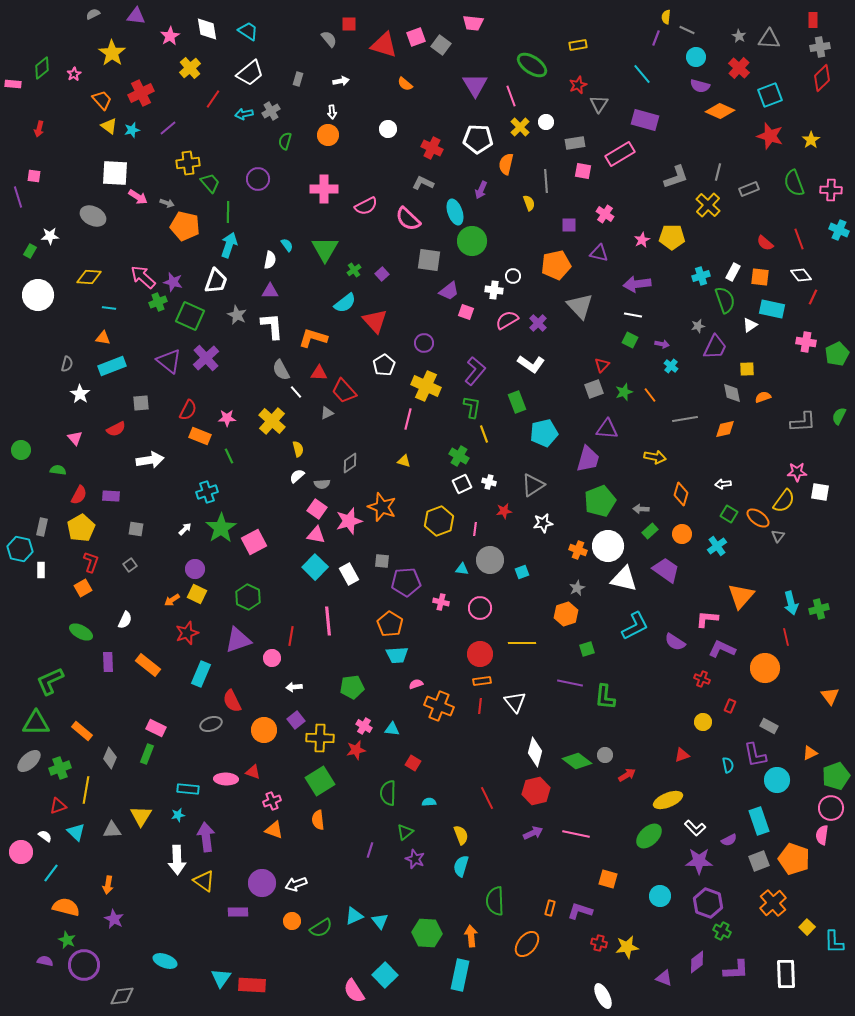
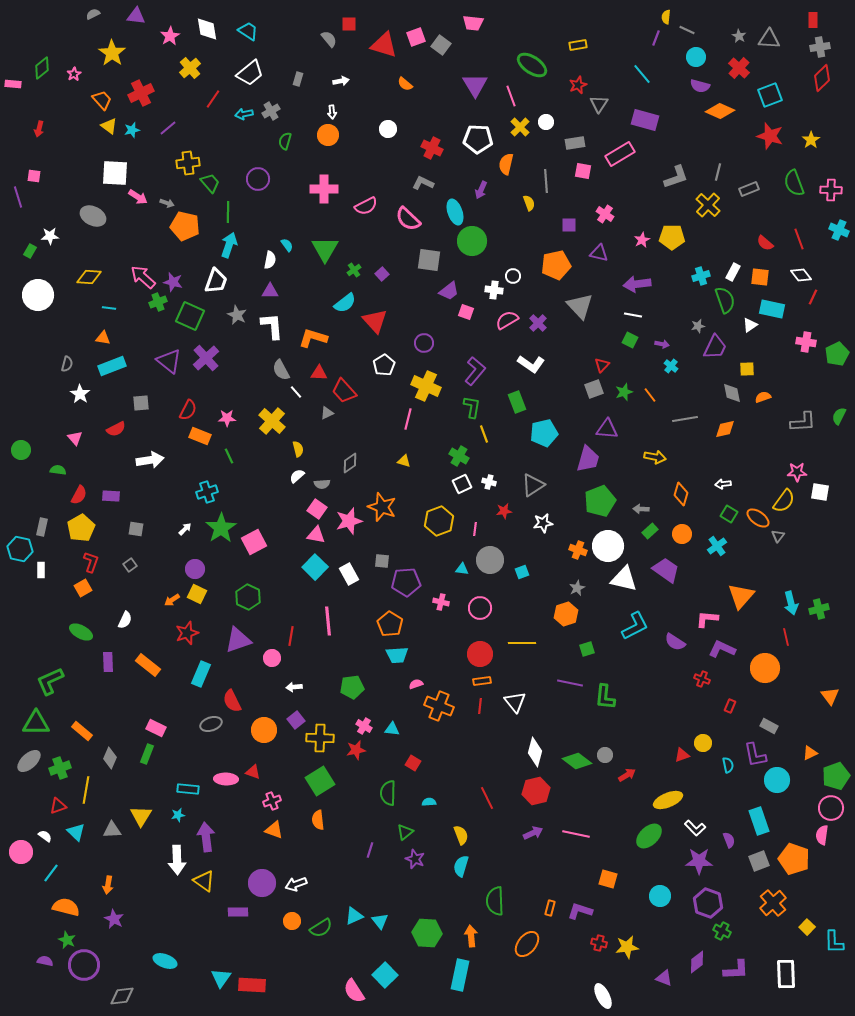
yellow circle at (703, 722): moved 21 px down
purple semicircle at (729, 840): rotated 84 degrees counterclockwise
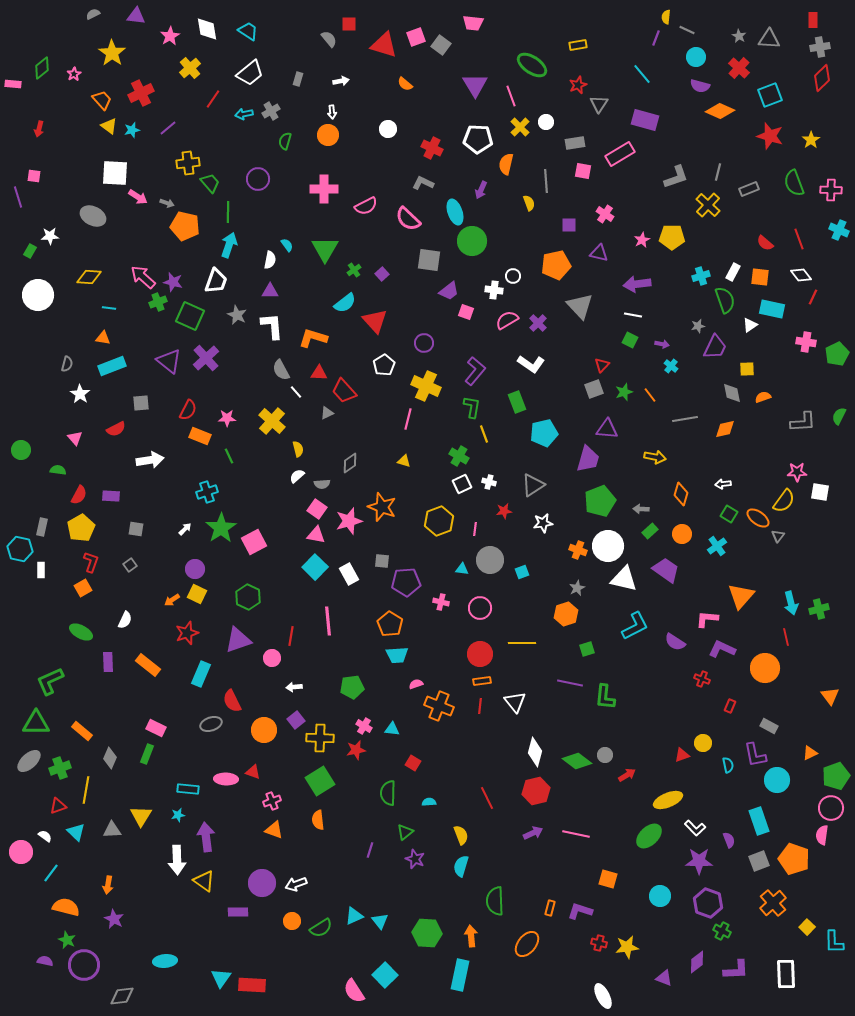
cyan ellipse at (165, 961): rotated 25 degrees counterclockwise
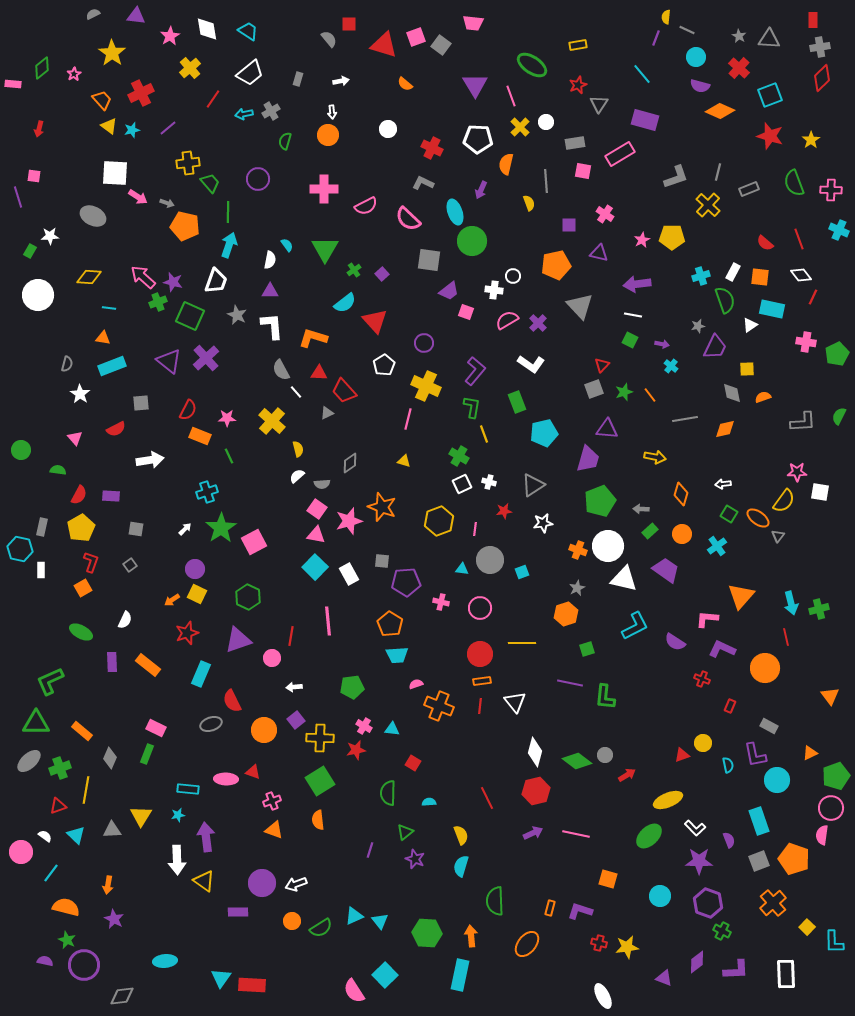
purple rectangle at (108, 662): moved 4 px right
cyan triangle at (76, 832): moved 3 px down
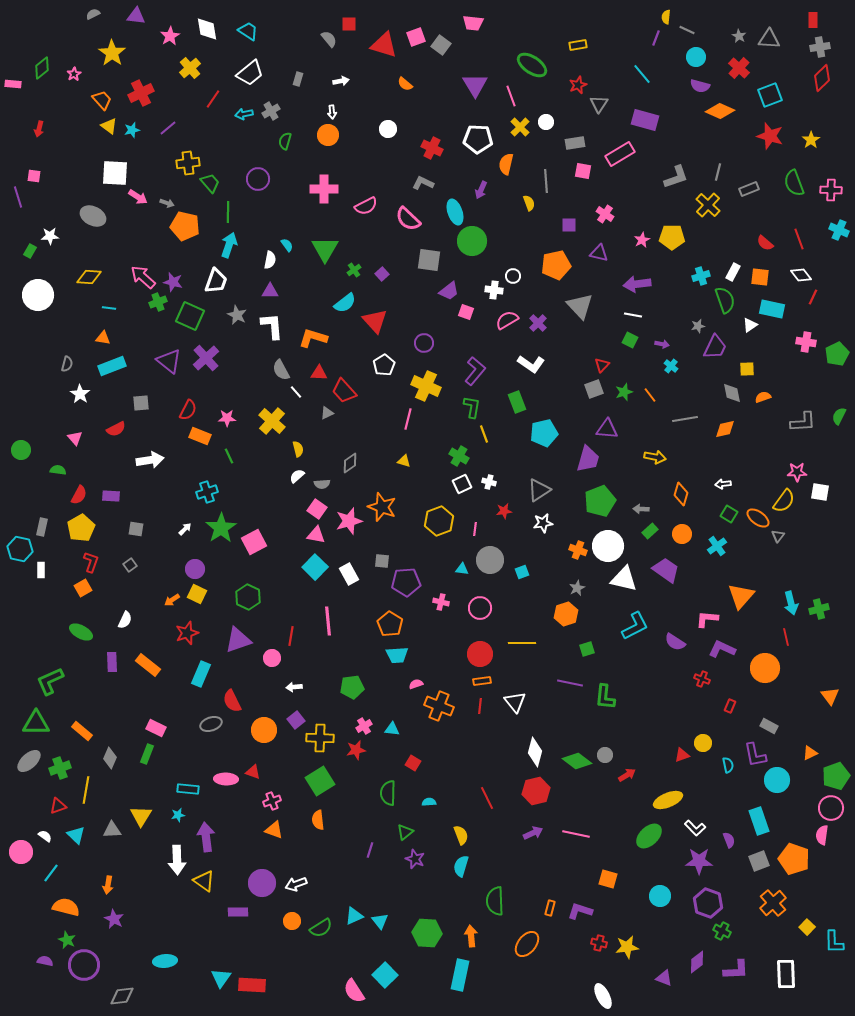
gray triangle at (533, 485): moved 6 px right, 5 px down
pink cross at (364, 726): rotated 28 degrees clockwise
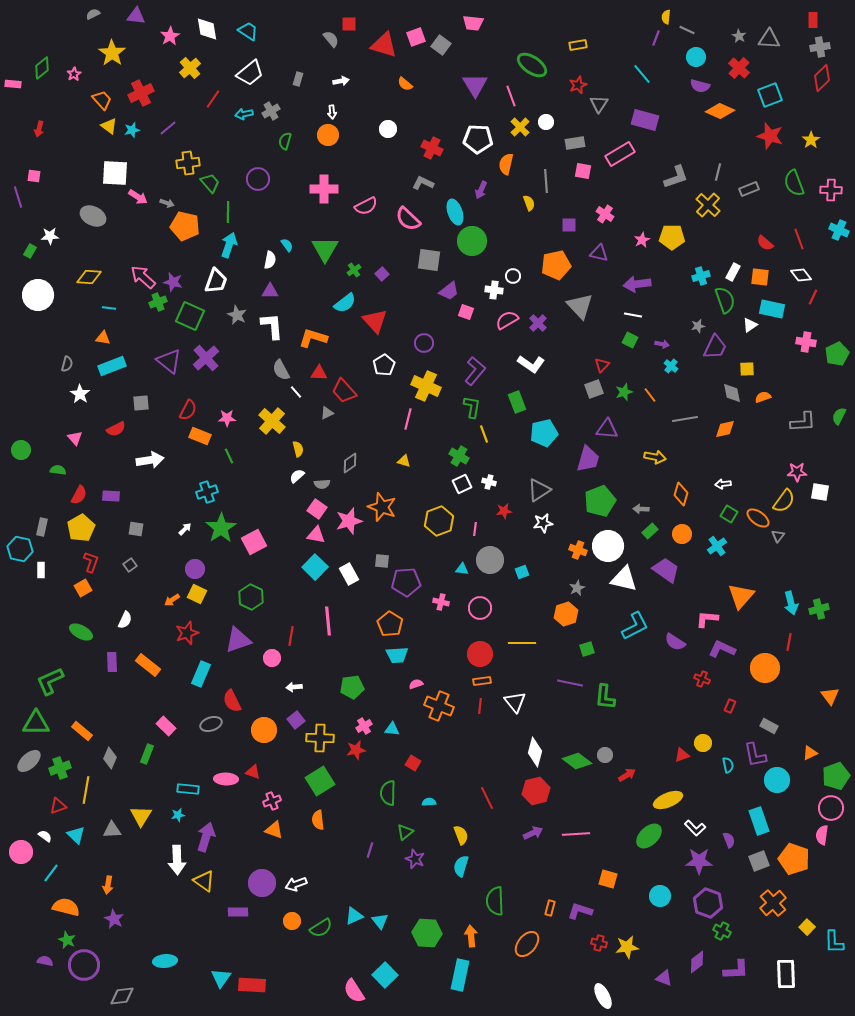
gray semicircle at (329, 39): moved 2 px right
green hexagon at (248, 597): moved 3 px right
red line at (786, 637): moved 3 px right, 5 px down; rotated 24 degrees clockwise
pink rectangle at (156, 728): moved 10 px right, 2 px up; rotated 18 degrees clockwise
pink line at (576, 834): rotated 16 degrees counterclockwise
purple arrow at (206, 837): rotated 24 degrees clockwise
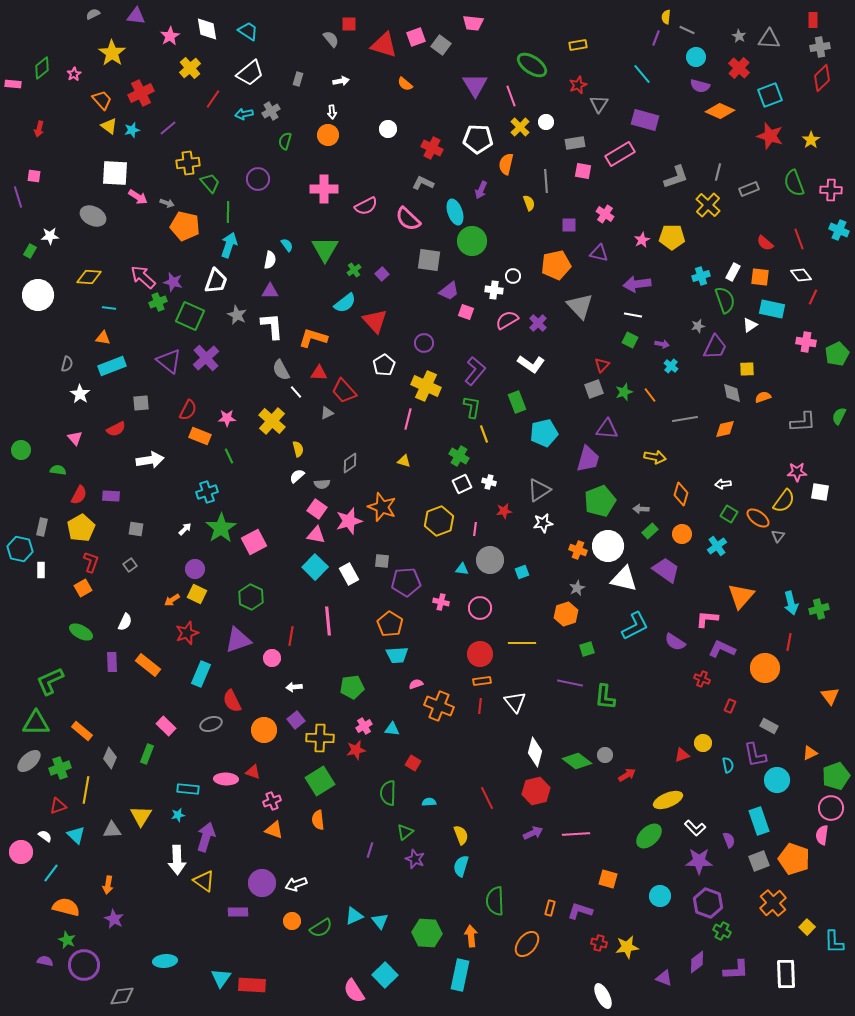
white semicircle at (125, 620): moved 2 px down
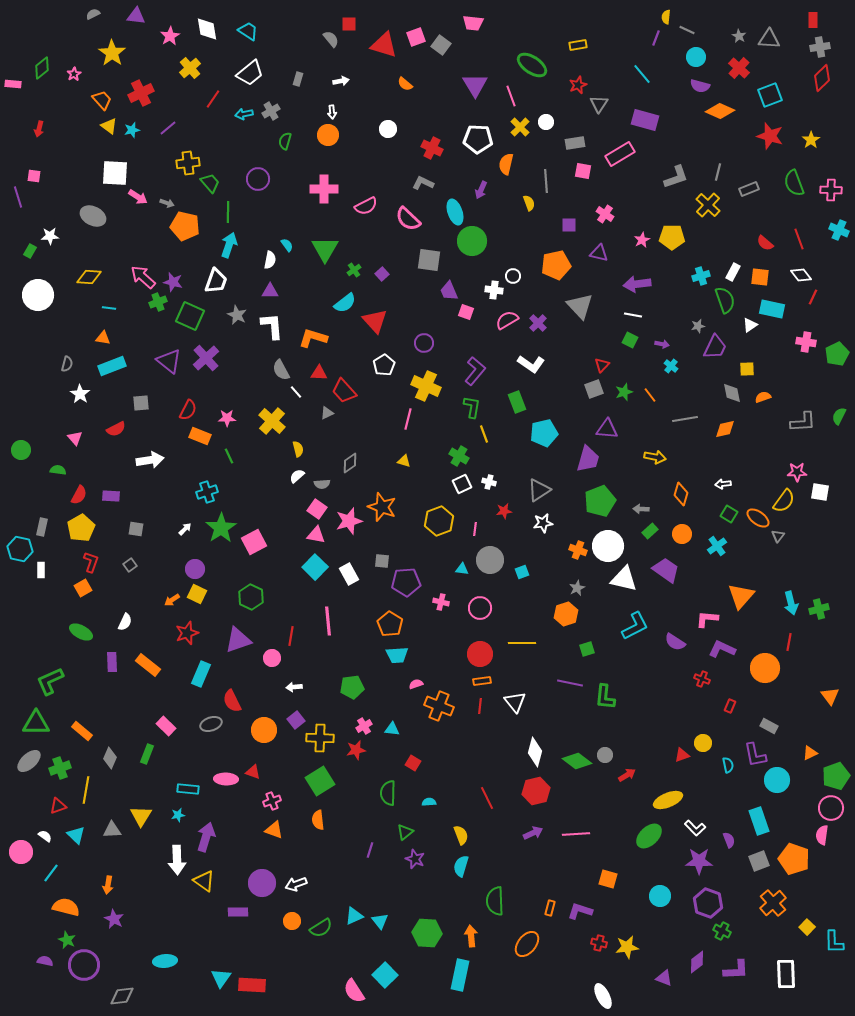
purple trapezoid at (449, 291): rotated 105 degrees clockwise
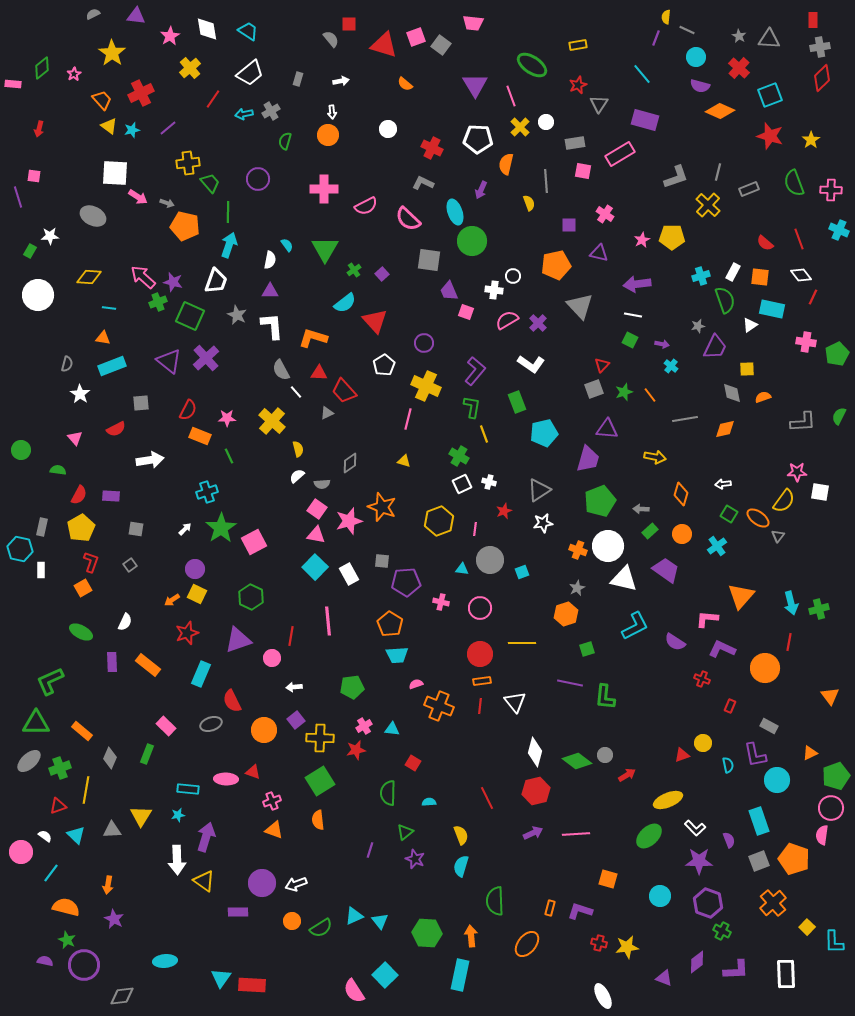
red star at (504, 511): rotated 14 degrees counterclockwise
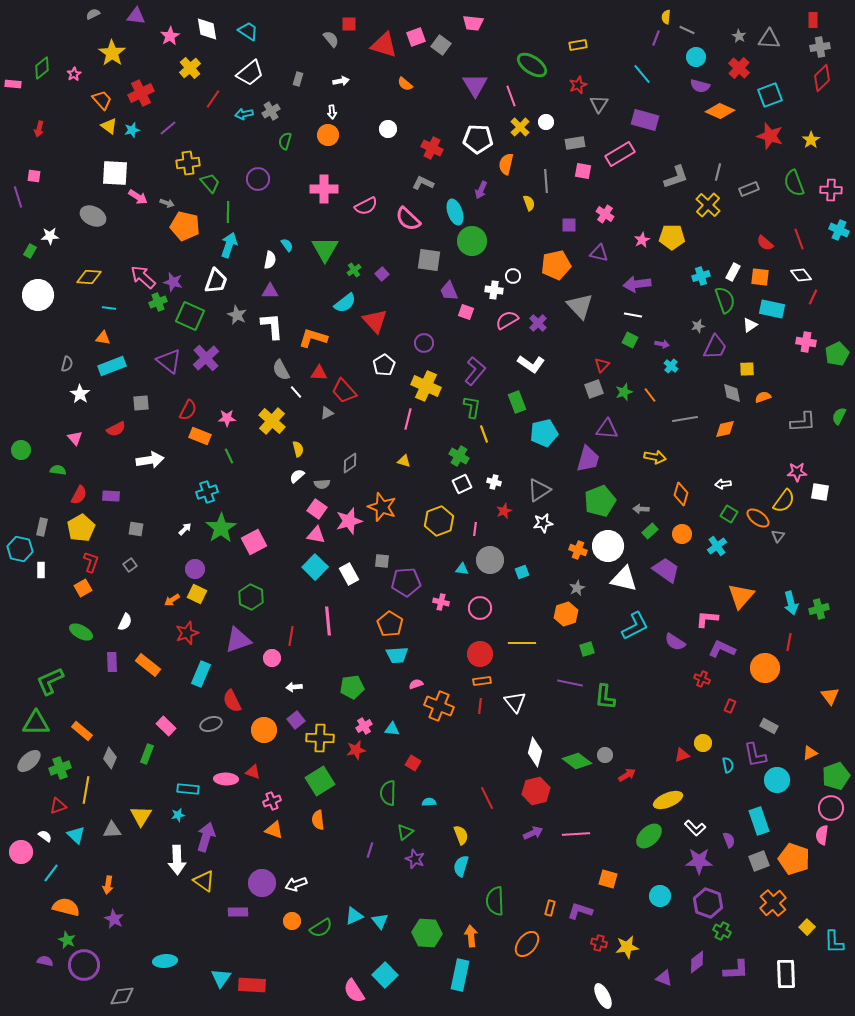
white cross at (489, 482): moved 5 px right
